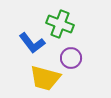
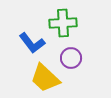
green cross: moved 3 px right, 1 px up; rotated 24 degrees counterclockwise
yellow trapezoid: rotated 28 degrees clockwise
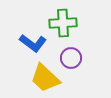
blue L-shape: moved 1 px right; rotated 16 degrees counterclockwise
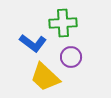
purple circle: moved 1 px up
yellow trapezoid: moved 1 px up
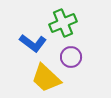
green cross: rotated 20 degrees counterclockwise
yellow trapezoid: moved 1 px right, 1 px down
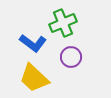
yellow trapezoid: moved 12 px left
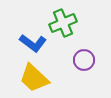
purple circle: moved 13 px right, 3 px down
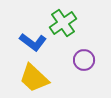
green cross: rotated 12 degrees counterclockwise
blue L-shape: moved 1 px up
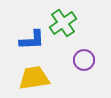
blue L-shape: moved 1 px left, 2 px up; rotated 40 degrees counterclockwise
yellow trapezoid: rotated 128 degrees clockwise
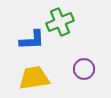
green cross: moved 3 px left, 1 px up; rotated 12 degrees clockwise
purple circle: moved 9 px down
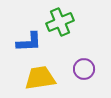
blue L-shape: moved 3 px left, 2 px down
yellow trapezoid: moved 6 px right
